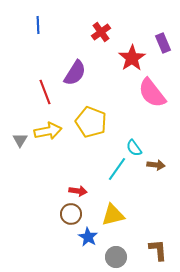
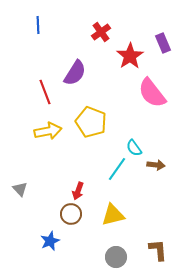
red star: moved 2 px left, 2 px up
gray triangle: moved 49 px down; rotated 14 degrees counterclockwise
red arrow: rotated 102 degrees clockwise
blue star: moved 38 px left, 4 px down; rotated 18 degrees clockwise
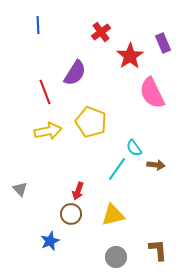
pink semicircle: rotated 12 degrees clockwise
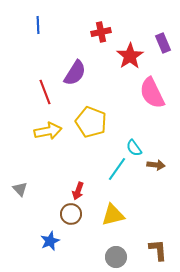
red cross: rotated 24 degrees clockwise
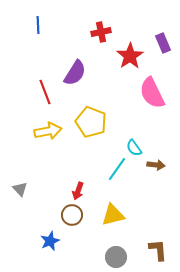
brown circle: moved 1 px right, 1 px down
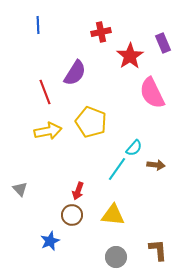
cyan semicircle: rotated 102 degrees counterclockwise
yellow triangle: rotated 20 degrees clockwise
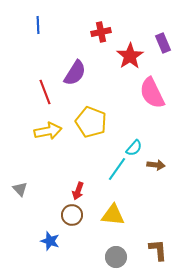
blue star: rotated 30 degrees counterclockwise
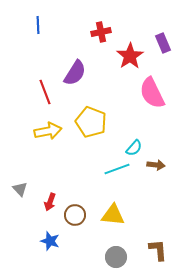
cyan line: rotated 35 degrees clockwise
red arrow: moved 28 px left, 11 px down
brown circle: moved 3 px right
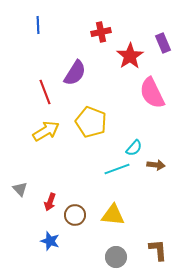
yellow arrow: moved 2 px left; rotated 20 degrees counterclockwise
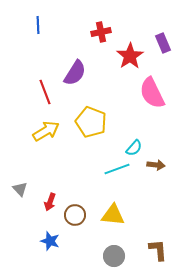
gray circle: moved 2 px left, 1 px up
